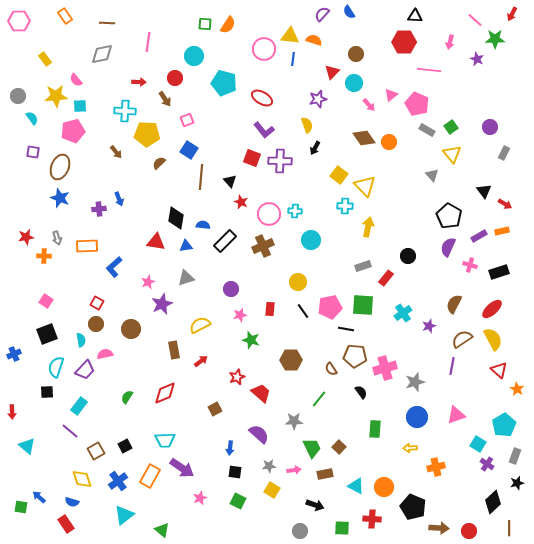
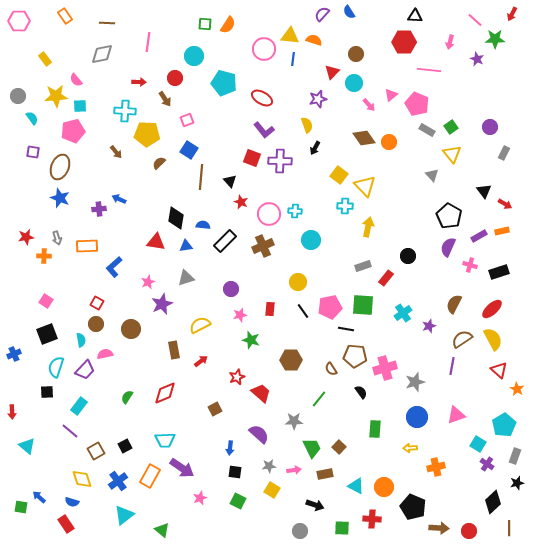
blue arrow at (119, 199): rotated 136 degrees clockwise
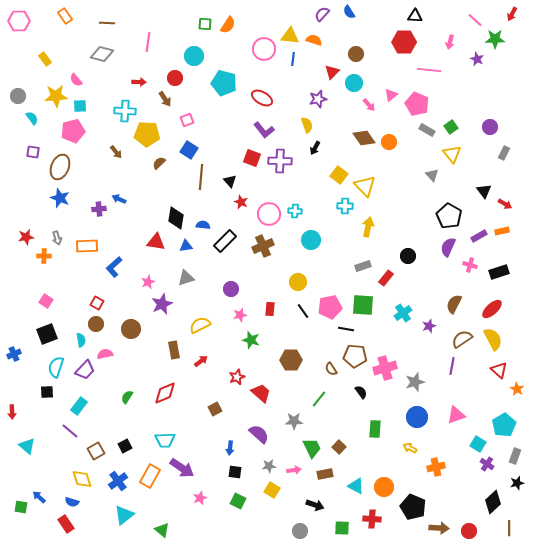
gray diamond at (102, 54): rotated 25 degrees clockwise
yellow arrow at (410, 448): rotated 32 degrees clockwise
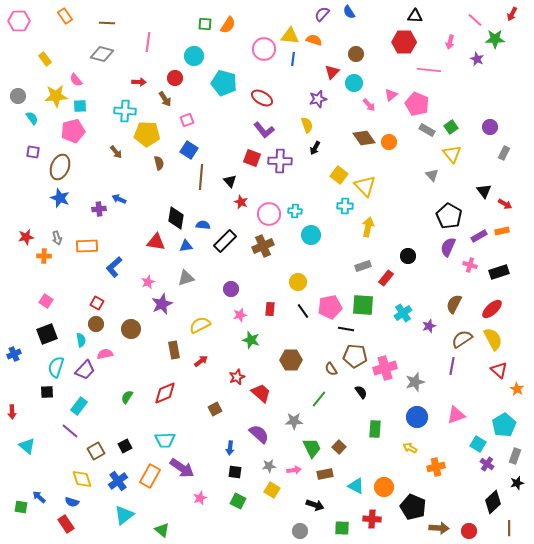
brown semicircle at (159, 163): rotated 120 degrees clockwise
cyan circle at (311, 240): moved 5 px up
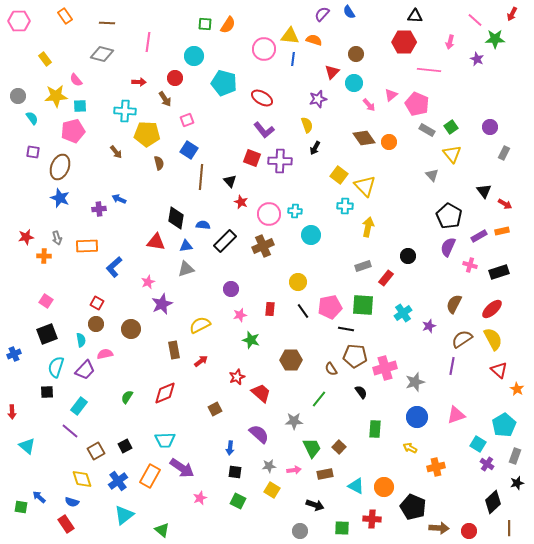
gray triangle at (186, 278): moved 9 px up
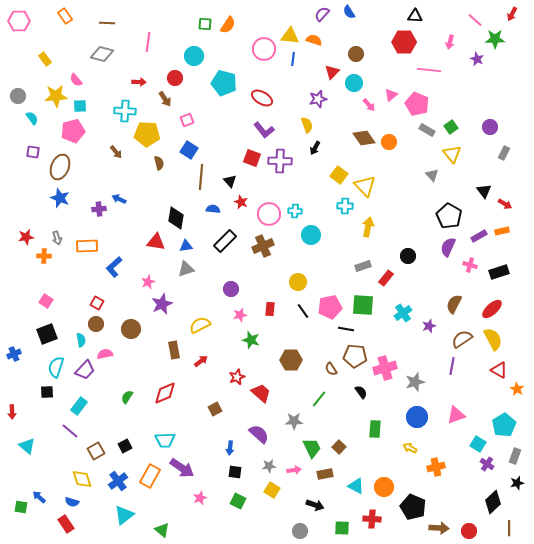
blue semicircle at (203, 225): moved 10 px right, 16 px up
red triangle at (499, 370): rotated 12 degrees counterclockwise
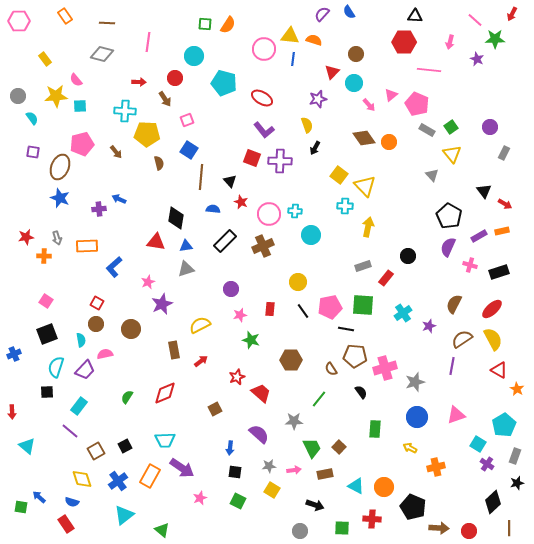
pink pentagon at (73, 131): moved 9 px right, 13 px down
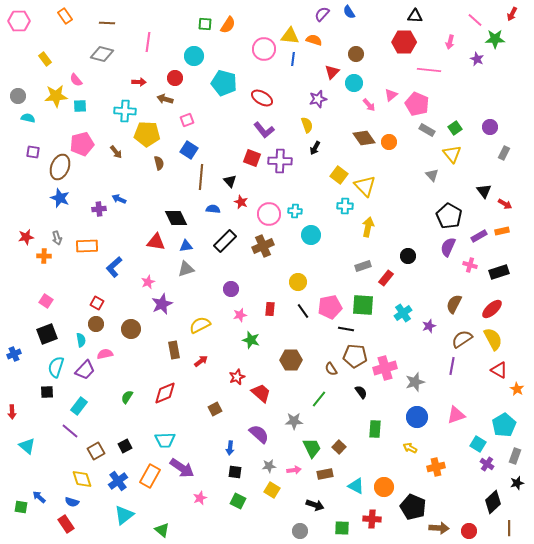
brown arrow at (165, 99): rotated 140 degrees clockwise
cyan semicircle at (32, 118): moved 4 px left; rotated 40 degrees counterclockwise
green square at (451, 127): moved 4 px right, 1 px down
black diamond at (176, 218): rotated 35 degrees counterclockwise
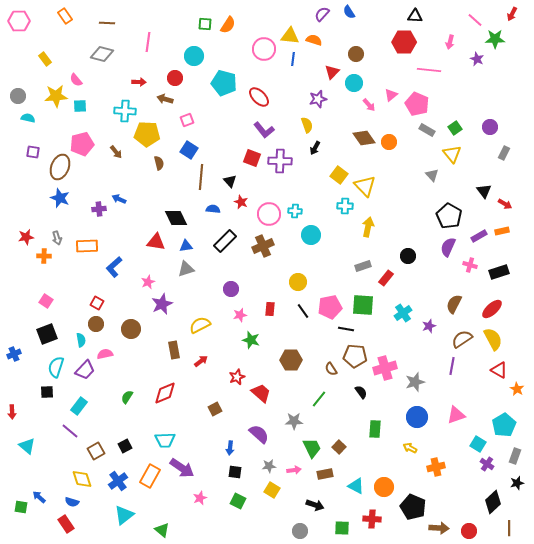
red ellipse at (262, 98): moved 3 px left, 1 px up; rotated 15 degrees clockwise
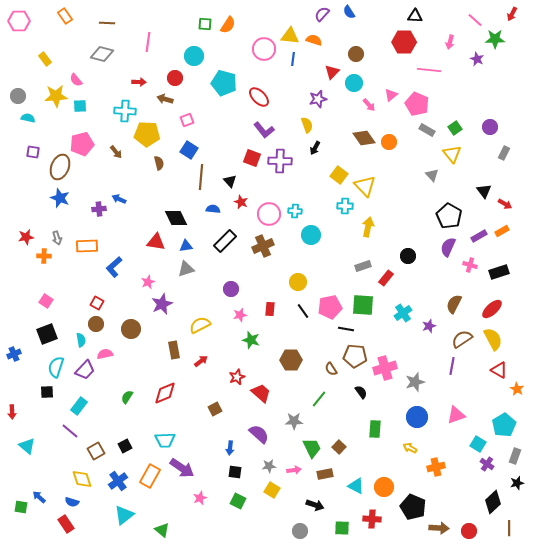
orange rectangle at (502, 231): rotated 16 degrees counterclockwise
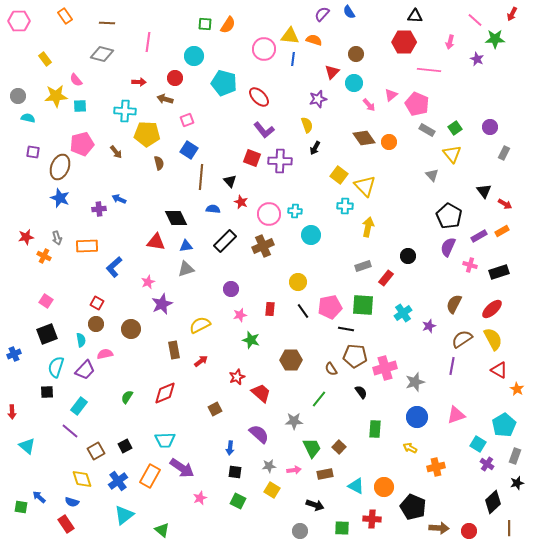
orange cross at (44, 256): rotated 24 degrees clockwise
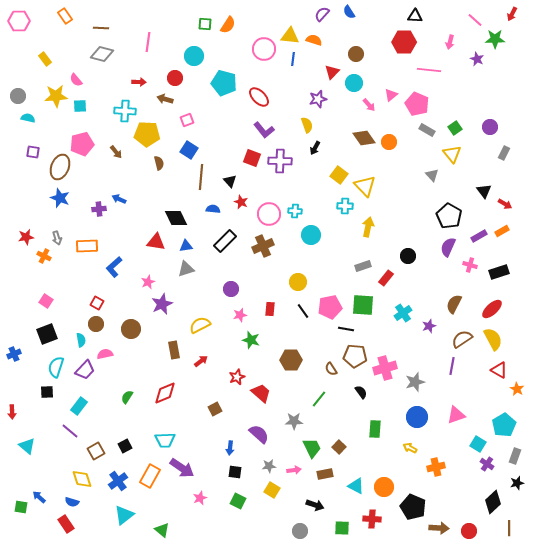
brown line at (107, 23): moved 6 px left, 5 px down
